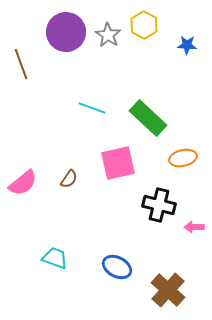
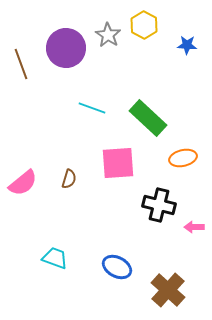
purple circle: moved 16 px down
pink square: rotated 9 degrees clockwise
brown semicircle: rotated 18 degrees counterclockwise
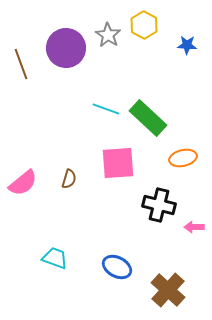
cyan line: moved 14 px right, 1 px down
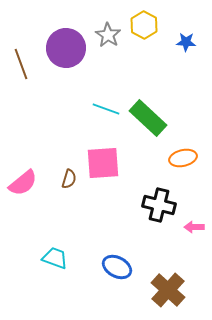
blue star: moved 1 px left, 3 px up
pink square: moved 15 px left
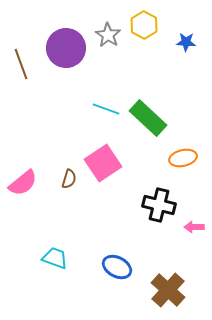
pink square: rotated 30 degrees counterclockwise
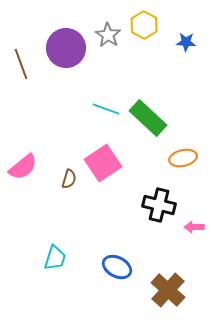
pink semicircle: moved 16 px up
cyan trapezoid: rotated 88 degrees clockwise
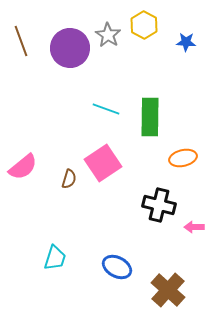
purple circle: moved 4 px right
brown line: moved 23 px up
green rectangle: moved 2 px right, 1 px up; rotated 48 degrees clockwise
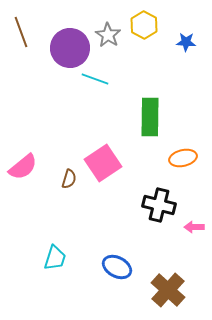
brown line: moved 9 px up
cyan line: moved 11 px left, 30 px up
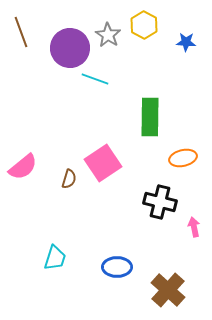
black cross: moved 1 px right, 3 px up
pink arrow: rotated 78 degrees clockwise
blue ellipse: rotated 28 degrees counterclockwise
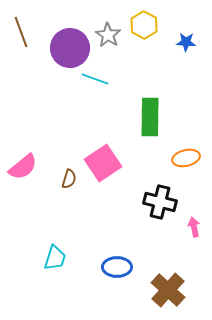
orange ellipse: moved 3 px right
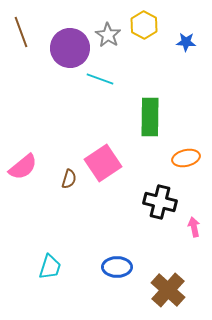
cyan line: moved 5 px right
cyan trapezoid: moved 5 px left, 9 px down
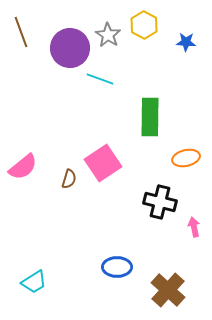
cyan trapezoid: moved 16 px left, 15 px down; rotated 40 degrees clockwise
